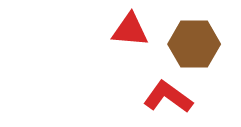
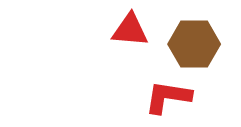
red L-shape: rotated 27 degrees counterclockwise
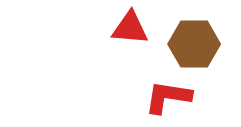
red triangle: moved 2 px up
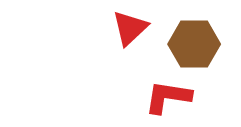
red triangle: rotated 48 degrees counterclockwise
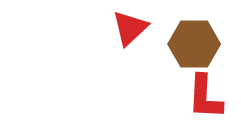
red L-shape: moved 37 px right; rotated 96 degrees counterclockwise
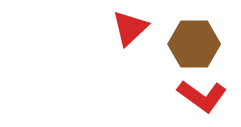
red L-shape: moved 3 px left, 1 px up; rotated 57 degrees counterclockwise
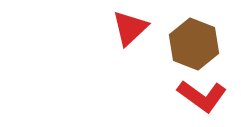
brown hexagon: rotated 21 degrees clockwise
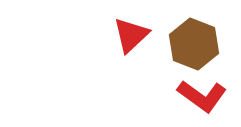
red triangle: moved 1 px right, 7 px down
